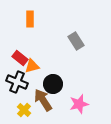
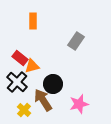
orange rectangle: moved 3 px right, 2 px down
gray rectangle: rotated 66 degrees clockwise
black cross: rotated 20 degrees clockwise
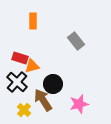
gray rectangle: rotated 72 degrees counterclockwise
red rectangle: rotated 21 degrees counterclockwise
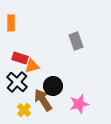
orange rectangle: moved 22 px left, 2 px down
gray rectangle: rotated 18 degrees clockwise
black circle: moved 2 px down
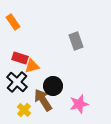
orange rectangle: moved 2 px right, 1 px up; rotated 35 degrees counterclockwise
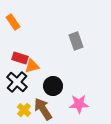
brown arrow: moved 9 px down
pink star: rotated 12 degrees clockwise
